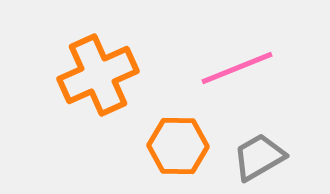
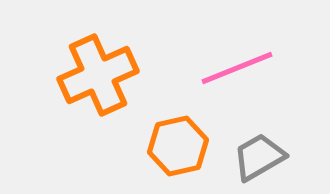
orange hexagon: rotated 14 degrees counterclockwise
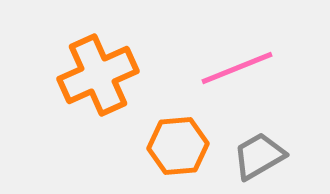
orange hexagon: rotated 8 degrees clockwise
gray trapezoid: moved 1 px up
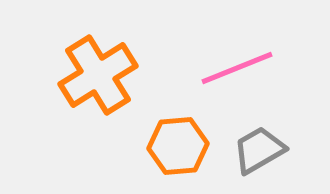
orange cross: rotated 8 degrees counterclockwise
gray trapezoid: moved 6 px up
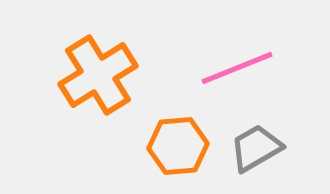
gray trapezoid: moved 3 px left, 2 px up
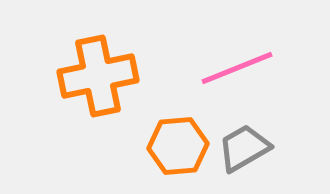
orange cross: moved 1 px down; rotated 20 degrees clockwise
gray trapezoid: moved 12 px left
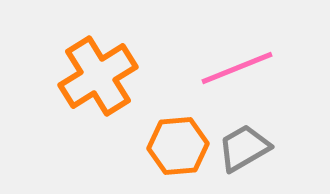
orange cross: rotated 20 degrees counterclockwise
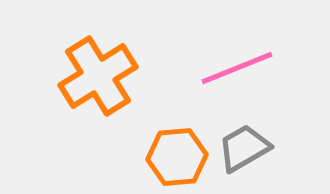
orange hexagon: moved 1 px left, 11 px down
